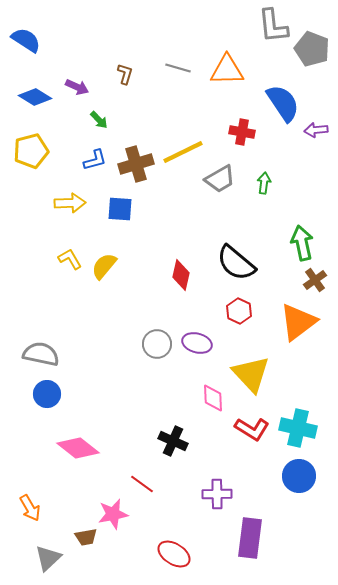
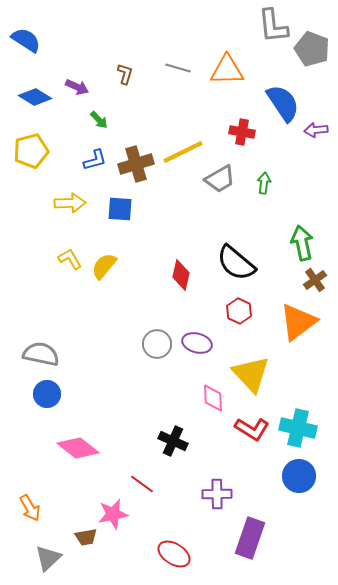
purple rectangle at (250, 538): rotated 12 degrees clockwise
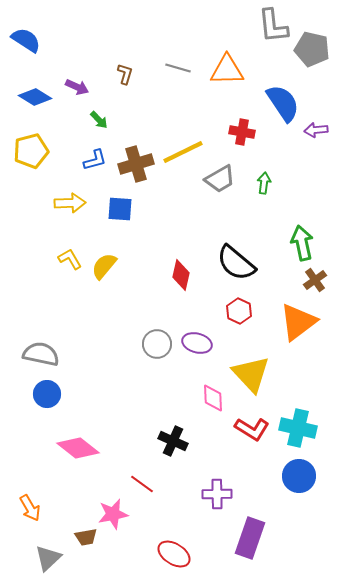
gray pentagon at (312, 49): rotated 8 degrees counterclockwise
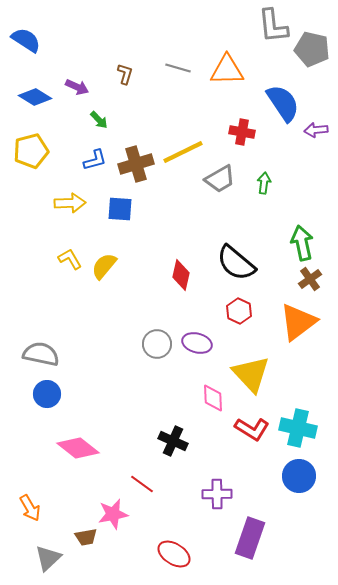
brown cross at (315, 280): moved 5 px left, 1 px up
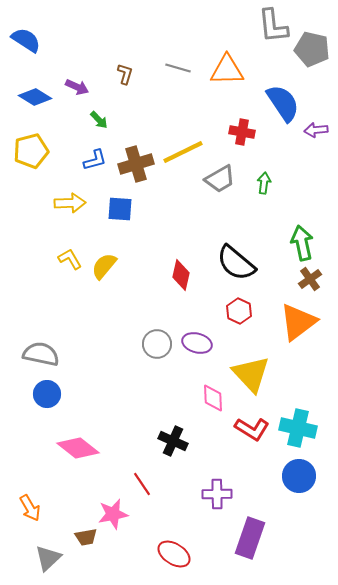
red line at (142, 484): rotated 20 degrees clockwise
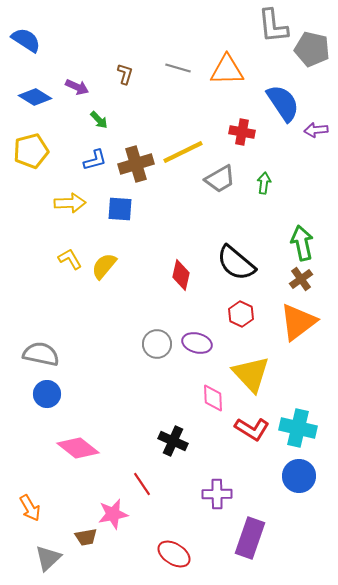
brown cross at (310, 279): moved 9 px left
red hexagon at (239, 311): moved 2 px right, 3 px down
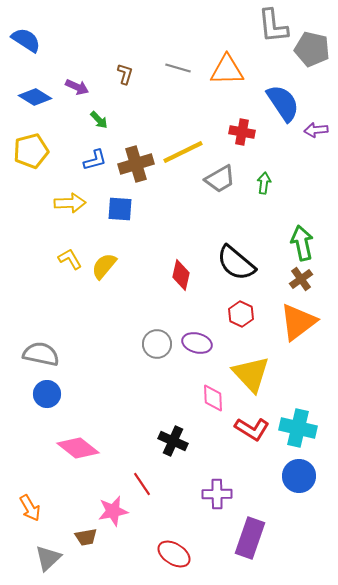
pink star at (113, 514): moved 3 px up
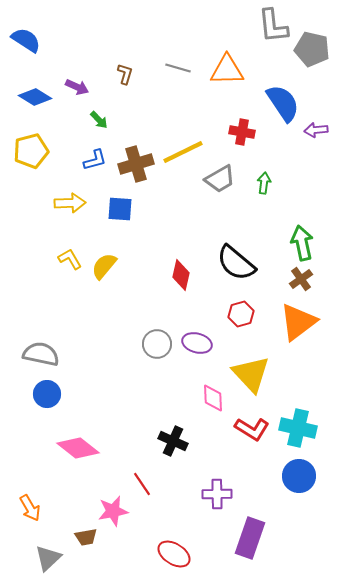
red hexagon at (241, 314): rotated 20 degrees clockwise
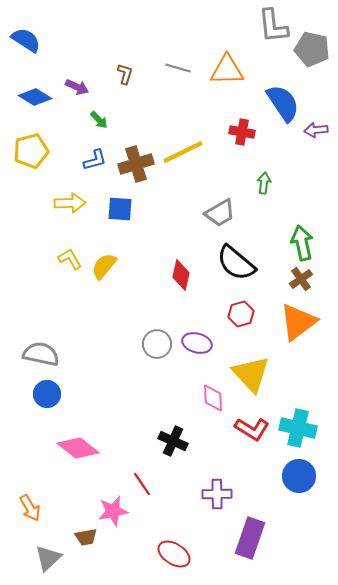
gray trapezoid at (220, 179): moved 34 px down
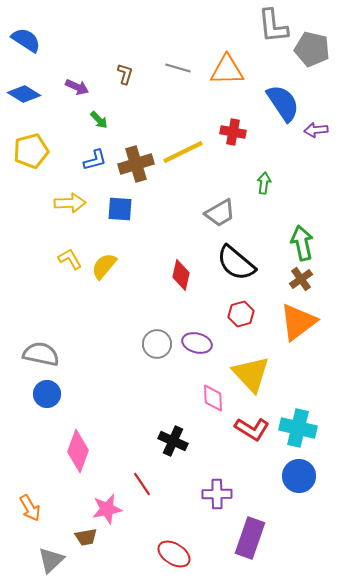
blue diamond at (35, 97): moved 11 px left, 3 px up
red cross at (242, 132): moved 9 px left
pink diamond at (78, 448): moved 3 px down; rotated 72 degrees clockwise
pink star at (113, 511): moved 6 px left, 2 px up
gray triangle at (48, 558): moved 3 px right, 2 px down
